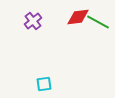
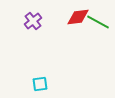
cyan square: moved 4 px left
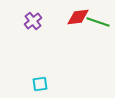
green line: rotated 10 degrees counterclockwise
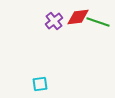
purple cross: moved 21 px right
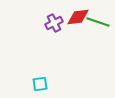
purple cross: moved 2 px down; rotated 12 degrees clockwise
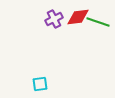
purple cross: moved 4 px up
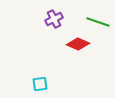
red diamond: moved 27 px down; rotated 30 degrees clockwise
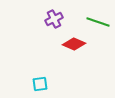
red diamond: moved 4 px left
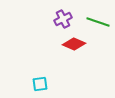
purple cross: moved 9 px right
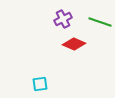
green line: moved 2 px right
